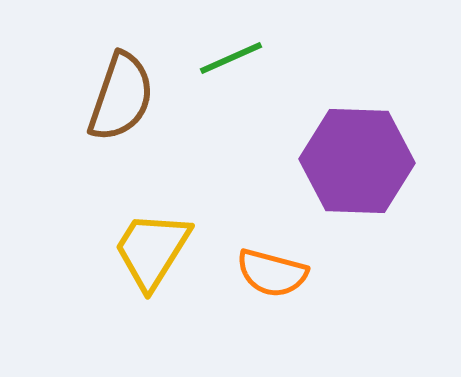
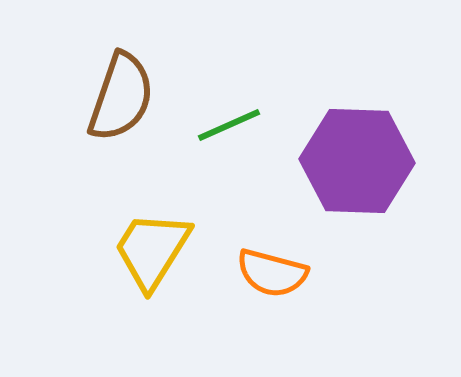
green line: moved 2 px left, 67 px down
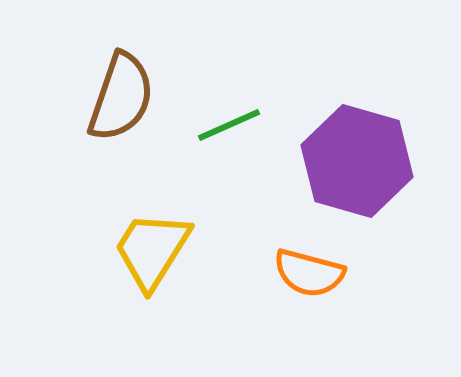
purple hexagon: rotated 14 degrees clockwise
orange semicircle: moved 37 px right
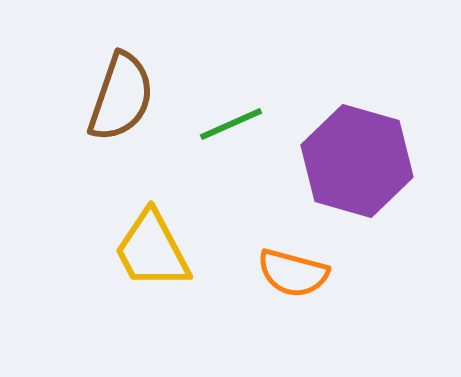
green line: moved 2 px right, 1 px up
yellow trapezoid: rotated 60 degrees counterclockwise
orange semicircle: moved 16 px left
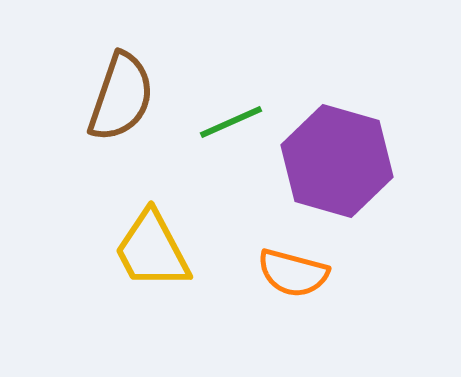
green line: moved 2 px up
purple hexagon: moved 20 px left
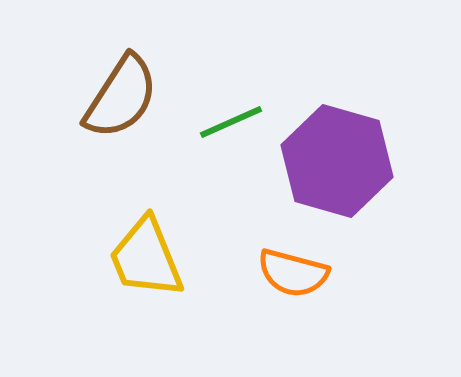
brown semicircle: rotated 14 degrees clockwise
yellow trapezoid: moved 6 px left, 8 px down; rotated 6 degrees clockwise
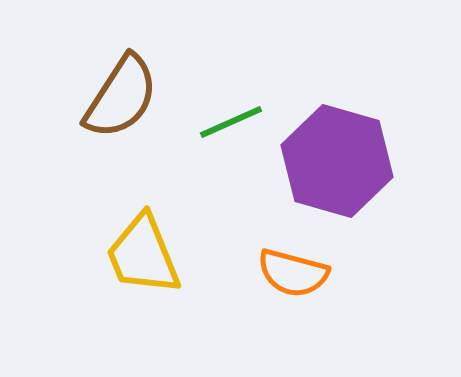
yellow trapezoid: moved 3 px left, 3 px up
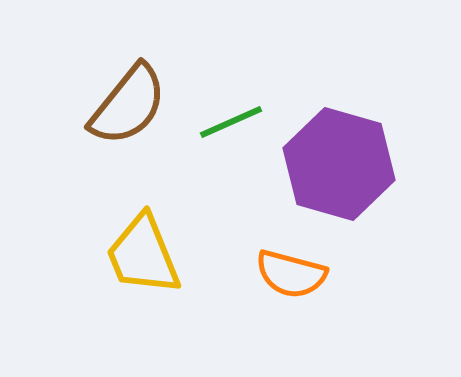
brown semicircle: moved 7 px right, 8 px down; rotated 6 degrees clockwise
purple hexagon: moved 2 px right, 3 px down
orange semicircle: moved 2 px left, 1 px down
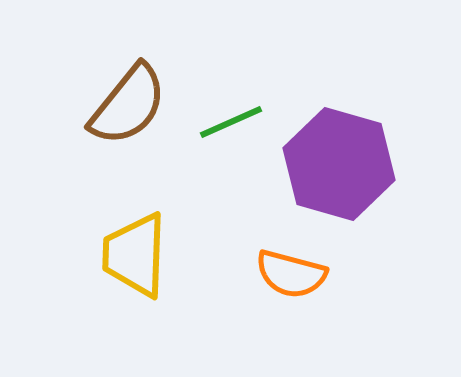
yellow trapezoid: moved 8 px left; rotated 24 degrees clockwise
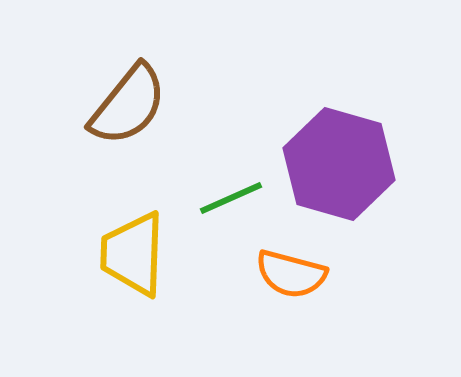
green line: moved 76 px down
yellow trapezoid: moved 2 px left, 1 px up
